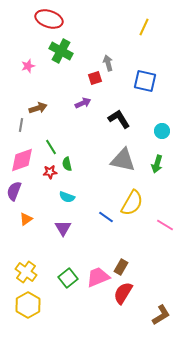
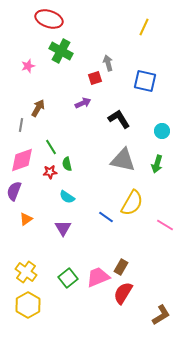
brown arrow: rotated 42 degrees counterclockwise
cyan semicircle: rotated 14 degrees clockwise
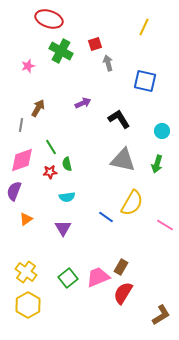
red square: moved 34 px up
cyan semicircle: rotated 42 degrees counterclockwise
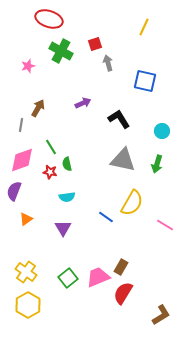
red star: rotated 16 degrees clockwise
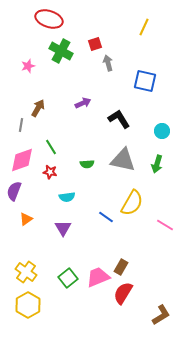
green semicircle: moved 20 px right; rotated 80 degrees counterclockwise
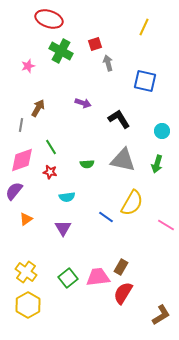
purple arrow: rotated 42 degrees clockwise
purple semicircle: rotated 18 degrees clockwise
pink line: moved 1 px right
pink trapezoid: rotated 15 degrees clockwise
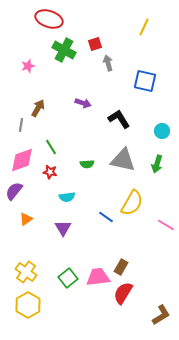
green cross: moved 3 px right, 1 px up
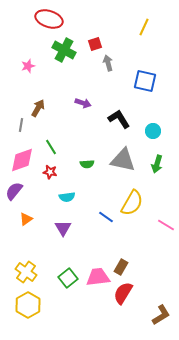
cyan circle: moved 9 px left
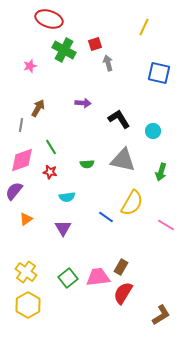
pink star: moved 2 px right
blue square: moved 14 px right, 8 px up
purple arrow: rotated 14 degrees counterclockwise
green arrow: moved 4 px right, 8 px down
